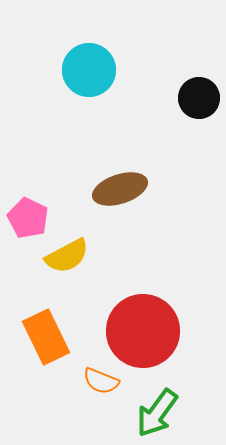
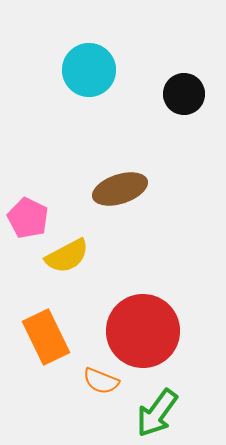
black circle: moved 15 px left, 4 px up
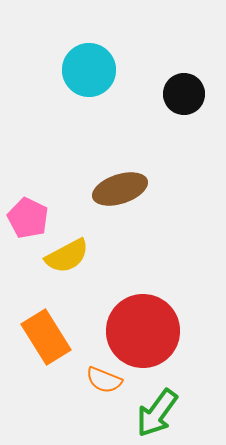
orange rectangle: rotated 6 degrees counterclockwise
orange semicircle: moved 3 px right, 1 px up
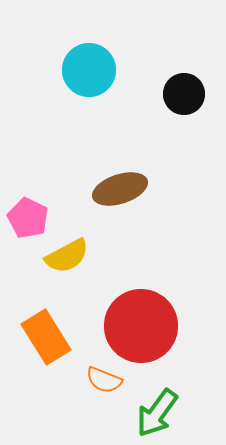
red circle: moved 2 px left, 5 px up
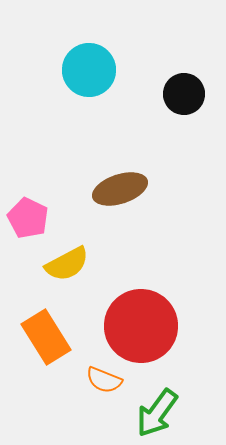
yellow semicircle: moved 8 px down
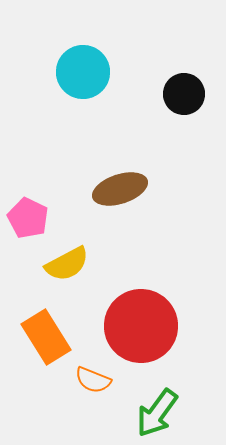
cyan circle: moved 6 px left, 2 px down
orange semicircle: moved 11 px left
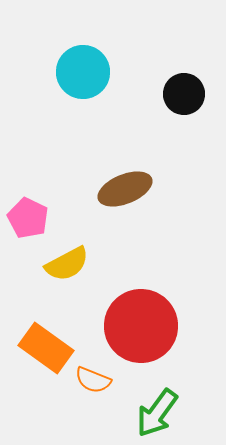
brown ellipse: moved 5 px right; rotated 4 degrees counterclockwise
orange rectangle: moved 11 px down; rotated 22 degrees counterclockwise
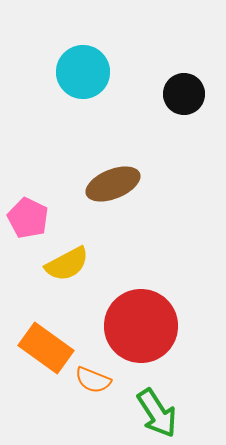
brown ellipse: moved 12 px left, 5 px up
green arrow: rotated 69 degrees counterclockwise
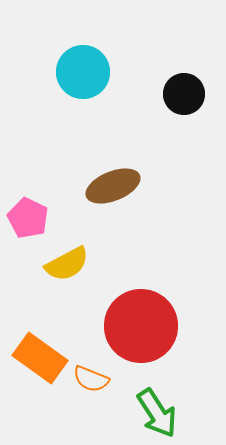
brown ellipse: moved 2 px down
orange rectangle: moved 6 px left, 10 px down
orange semicircle: moved 2 px left, 1 px up
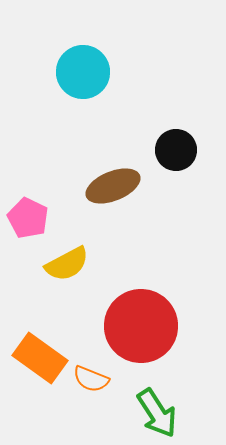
black circle: moved 8 px left, 56 px down
